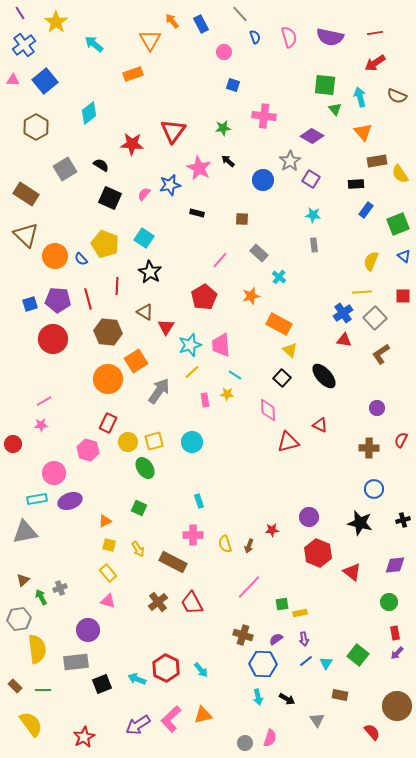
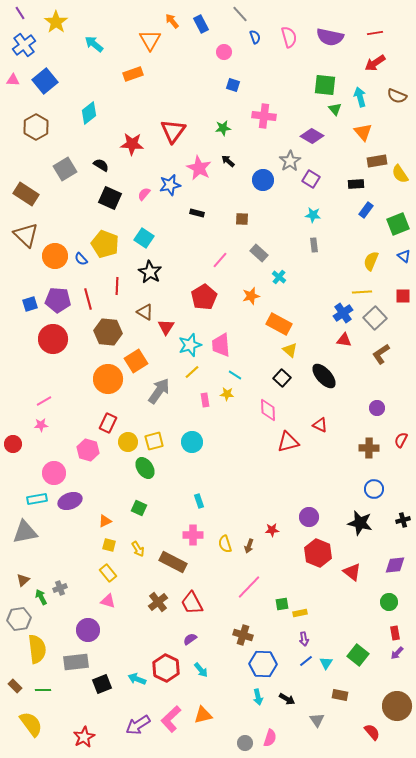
purple semicircle at (276, 639): moved 86 px left
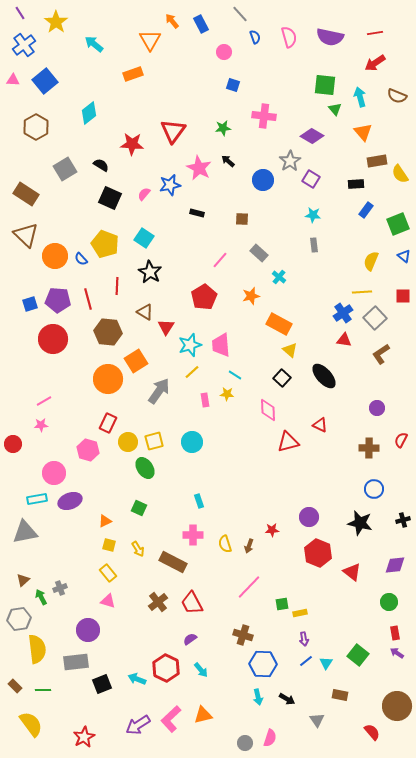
purple arrow at (397, 653): rotated 80 degrees clockwise
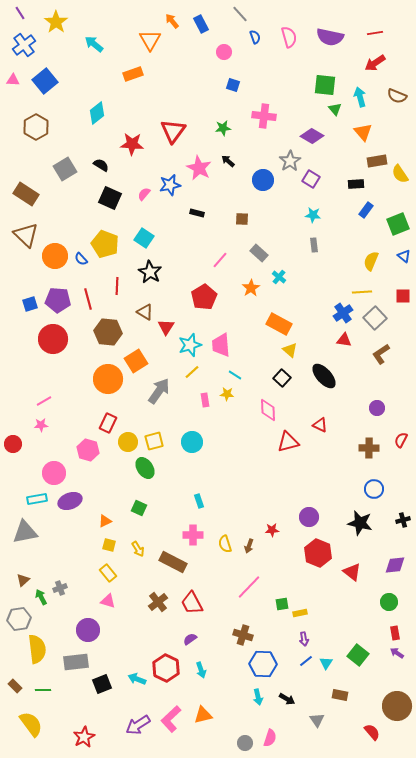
cyan diamond at (89, 113): moved 8 px right
orange star at (251, 296): moved 8 px up; rotated 18 degrees counterclockwise
cyan arrow at (201, 670): rotated 21 degrees clockwise
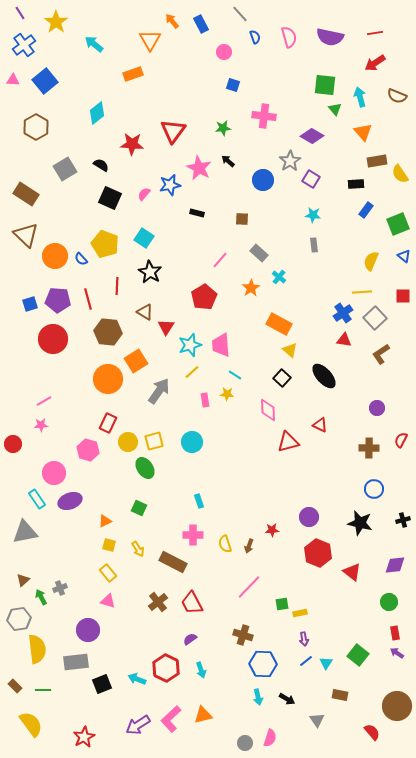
cyan rectangle at (37, 499): rotated 66 degrees clockwise
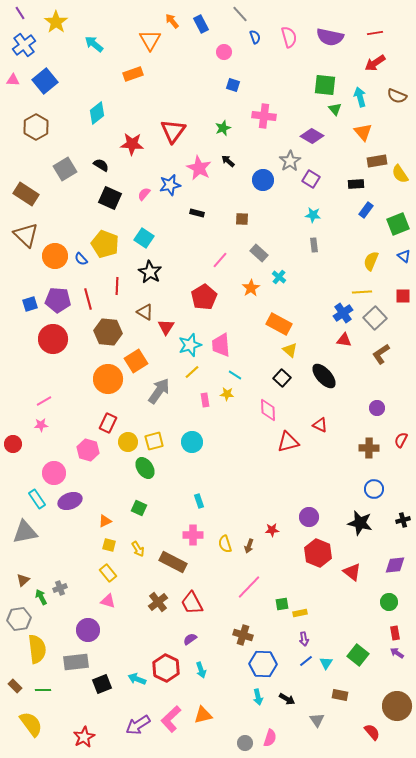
green star at (223, 128): rotated 14 degrees counterclockwise
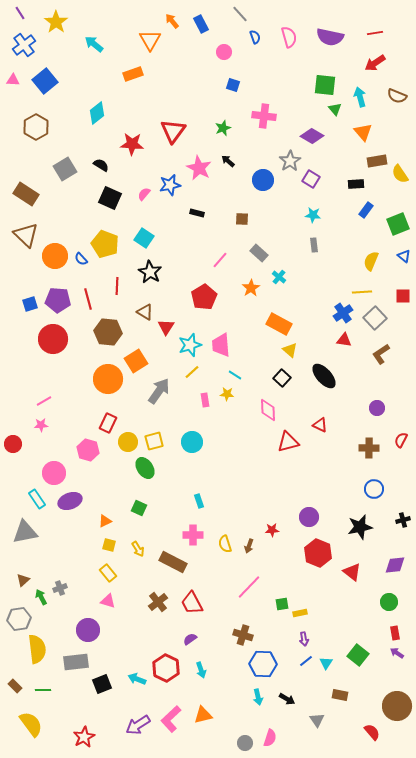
black star at (360, 523): moved 4 px down; rotated 25 degrees counterclockwise
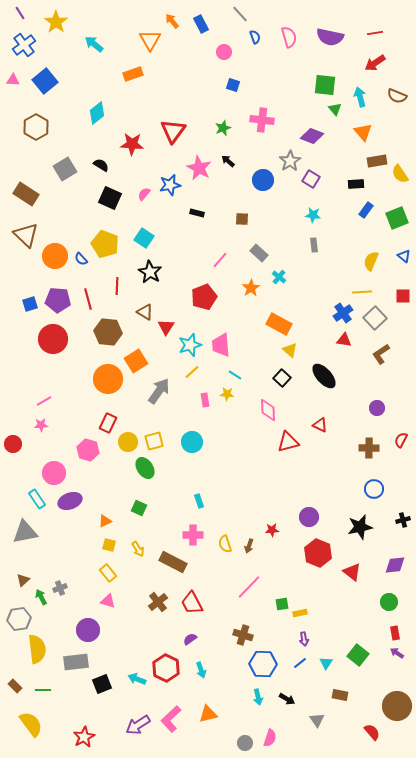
pink cross at (264, 116): moved 2 px left, 4 px down
purple diamond at (312, 136): rotated 10 degrees counterclockwise
green square at (398, 224): moved 1 px left, 6 px up
red pentagon at (204, 297): rotated 10 degrees clockwise
blue line at (306, 661): moved 6 px left, 2 px down
orange triangle at (203, 715): moved 5 px right, 1 px up
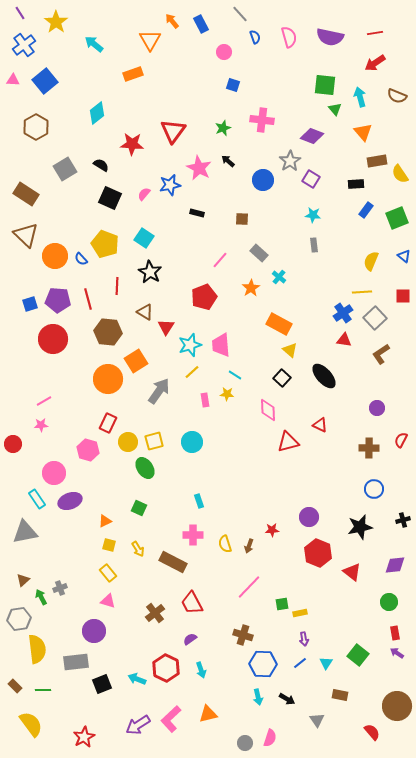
brown cross at (158, 602): moved 3 px left, 11 px down
purple circle at (88, 630): moved 6 px right, 1 px down
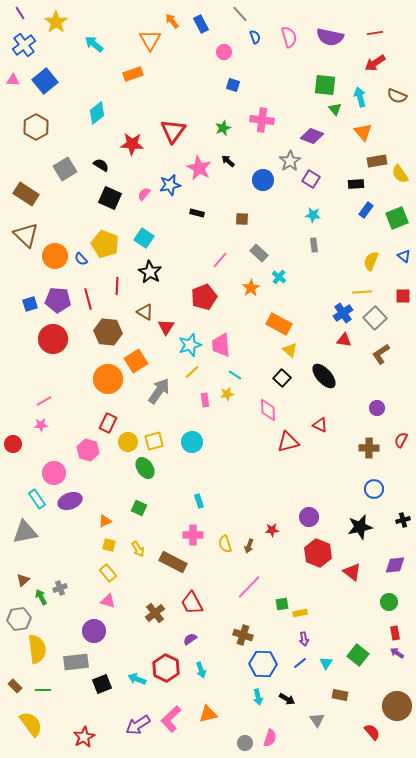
yellow star at (227, 394): rotated 16 degrees counterclockwise
